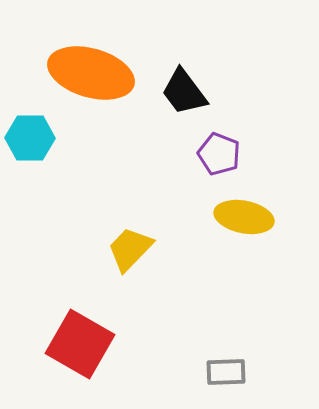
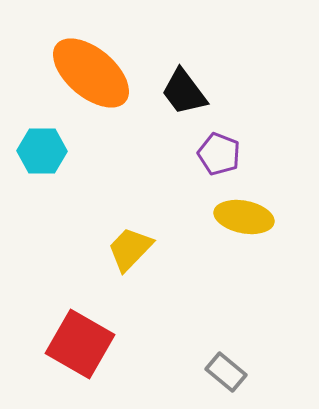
orange ellipse: rotated 24 degrees clockwise
cyan hexagon: moved 12 px right, 13 px down
gray rectangle: rotated 42 degrees clockwise
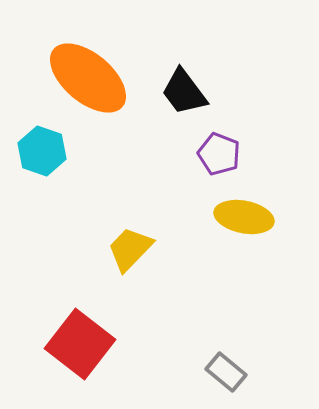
orange ellipse: moved 3 px left, 5 px down
cyan hexagon: rotated 18 degrees clockwise
red square: rotated 8 degrees clockwise
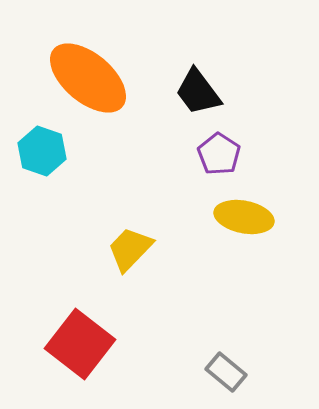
black trapezoid: moved 14 px right
purple pentagon: rotated 12 degrees clockwise
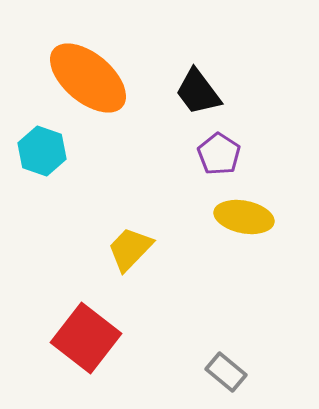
red square: moved 6 px right, 6 px up
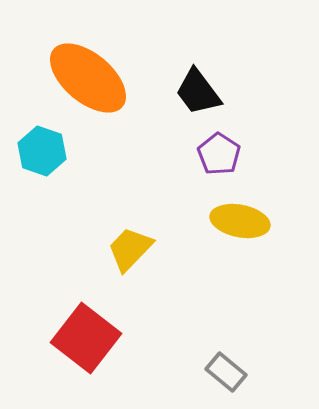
yellow ellipse: moved 4 px left, 4 px down
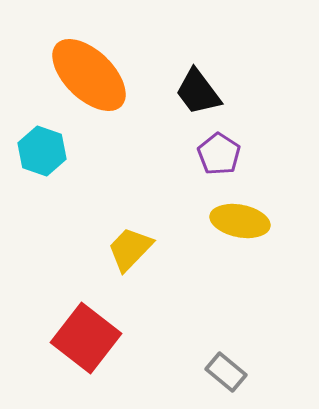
orange ellipse: moved 1 px right, 3 px up; rotated 4 degrees clockwise
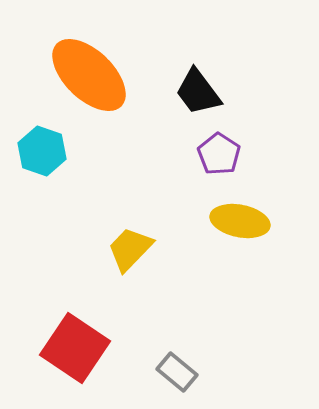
red square: moved 11 px left, 10 px down; rotated 4 degrees counterclockwise
gray rectangle: moved 49 px left
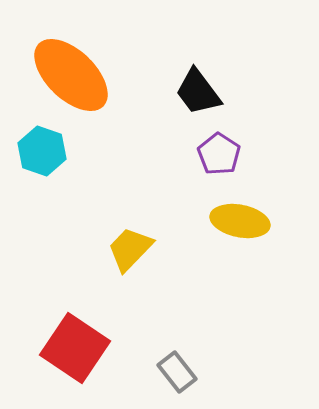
orange ellipse: moved 18 px left
gray rectangle: rotated 12 degrees clockwise
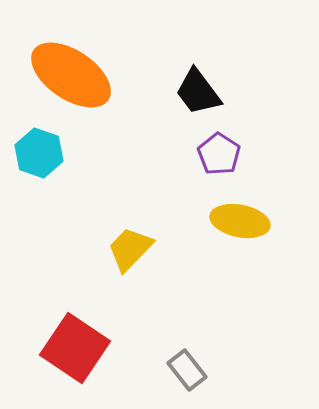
orange ellipse: rotated 10 degrees counterclockwise
cyan hexagon: moved 3 px left, 2 px down
gray rectangle: moved 10 px right, 2 px up
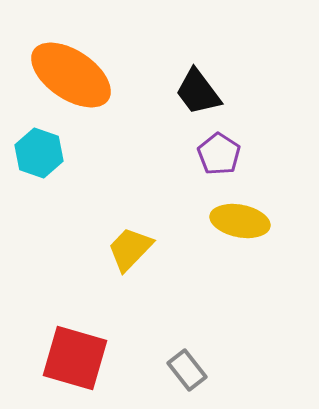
red square: moved 10 px down; rotated 18 degrees counterclockwise
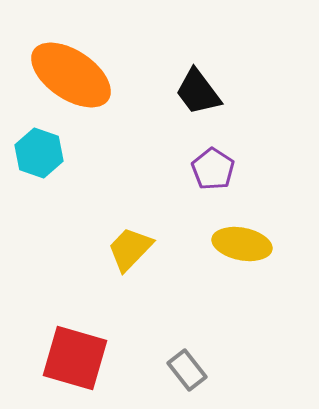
purple pentagon: moved 6 px left, 15 px down
yellow ellipse: moved 2 px right, 23 px down
